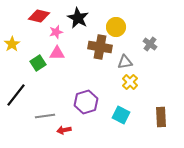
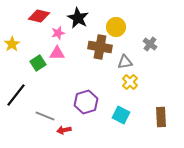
pink star: moved 2 px right, 1 px down
gray line: rotated 30 degrees clockwise
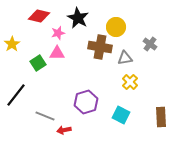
gray triangle: moved 4 px up
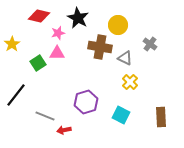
yellow circle: moved 2 px right, 2 px up
gray triangle: rotated 35 degrees clockwise
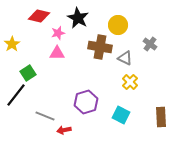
green square: moved 10 px left, 10 px down
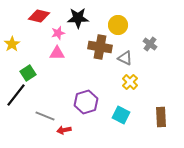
black star: rotated 30 degrees counterclockwise
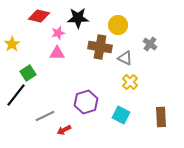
gray line: rotated 48 degrees counterclockwise
red arrow: rotated 16 degrees counterclockwise
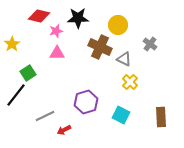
pink star: moved 2 px left, 2 px up
brown cross: rotated 15 degrees clockwise
gray triangle: moved 1 px left, 1 px down
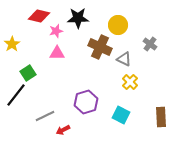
red arrow: moved 1 px left
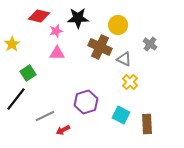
black line: moved 4 px down
brown rectangle: moved 14 px left, 7 px down
